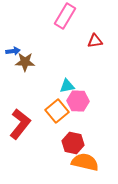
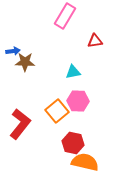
cyan triangle: moved 6 px right, 14 px up
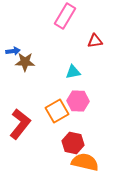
orange square: rotated 10 degrees clockwise
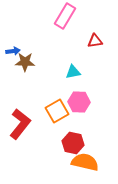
pink hexagon: moved 1 px right, 1 px down
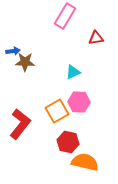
red triangle: moved 1 px right, 3 px up
cyan triangle: rotated 14 degrees counterclockwise
red hexagon: moved 5 px left, 1 px up
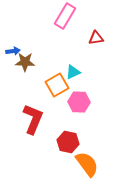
orange square: moved 26 px up
red L-shape: moved 13 px right, 5 px up; rotated 16 degrees counterclockwise
orange semicircle: moved 2 px right, 2 px down; rotated 40 degrees clockwise
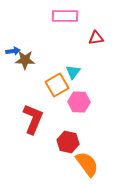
pink rectangle: rotated 60 degrees clockwise
brown star: moved 2 px up
cyan triangle: rotated 28 degrees counterclockwise
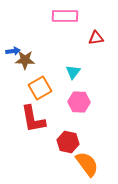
orange square: moved 17 px left, 3 px down
red L-shape: rotated 148 degrees clockwise
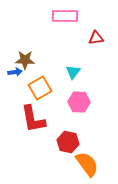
blue arrow: moved 2 px right, 21 px down
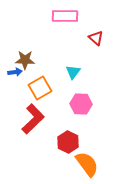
red triangle: rotated 49 degrees clockwise
pink hexagon: moved 2 px right, 2 px down
red L-shape: rotated 124 degrees counterclockwise
red hexagon: rotated 15 degrees clockwise
